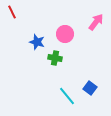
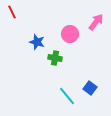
pink circle: moved 5 px right
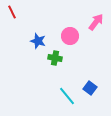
pink circle: moved 2 px down
blue star: moved 1 px right, 1 px up
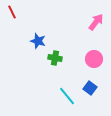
pink circle: moved 24 px right, 23 px down
